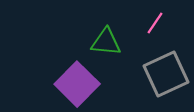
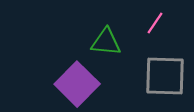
gray square: moved 1 px left, 2 px down; rotated 27 degrees clockwise
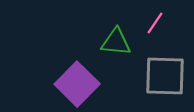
green triangle: moved 10 px right
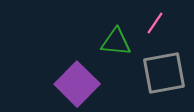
gray square: moved 1 px left, 3 px up; rotated 12 degrees counterclockwise
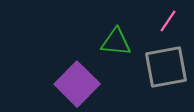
pink line: moved 13 px right, 2 px up
gray square: moved 2 px right, 6 px up
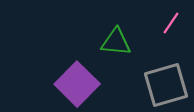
pink line: moved 3 px right, 2 px down
gray square: moved 18 px down; rotated 6 degrees counterclockwise
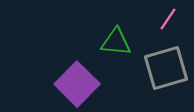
pink line: moved 3 px left, 4 px up
gray square: moved 17 px up
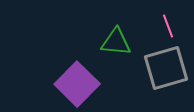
pink line: moved 7 px down; rotated 55 degrees counterclockwise
